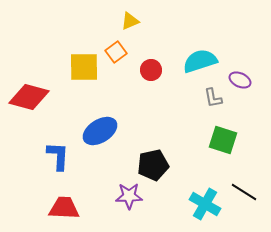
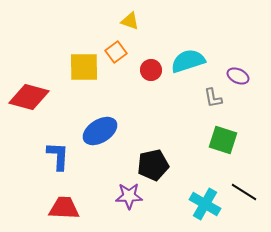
yellow triangle: rotated 42 degrees clockwise
cyan semicircle: moved 12 px left
purple ellipse: moved 2 px left, 4 px up
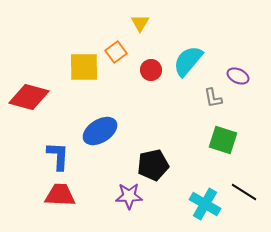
yellow triangle: moved 10 px right, 2 px down; rotated 42 degrees clockwise
cyan semicircle: rotated 32 degrees counterclockwise
red trapezoid: moved 4 px left, 13 px up
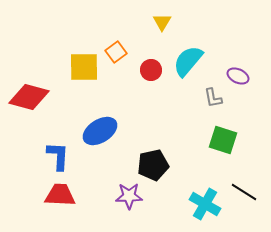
yellow triangle: moved 22 px right, 1 px up
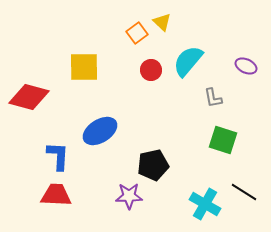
yellow triangle: rotated 18 degrees counterclockwise
orange square: moved 21 px right, 19 px up
purple ellipse: moved 8 px right, 10 px up
red trapezoid: moved 4 px left
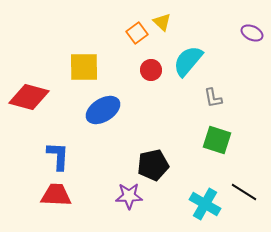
purple ellipse: moved 6 px right, 33 px up
blue ellipse: moved 3 px right, 21 px up
green square: moved 6 px left
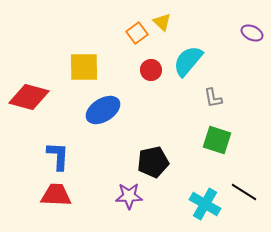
black pentagon: moved 3 px up
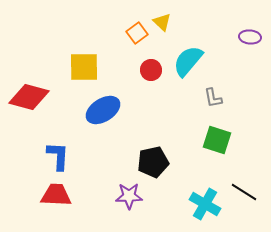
purple ellipse: moved 2 px left, 4 px down; rotated 20 degrees counterclockwise
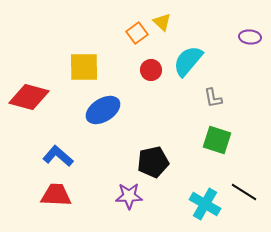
blue L-shape: rotated 52 degrees counterclockwise
